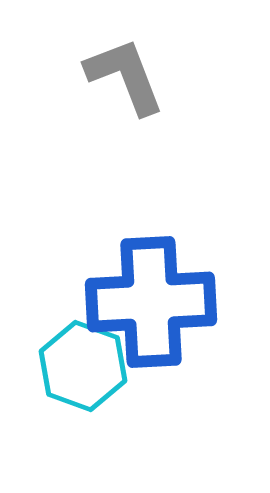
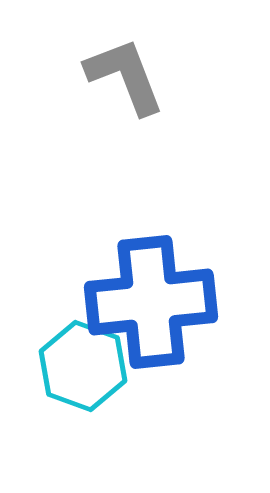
blue cross: rotated 3 degrees counterclockwise
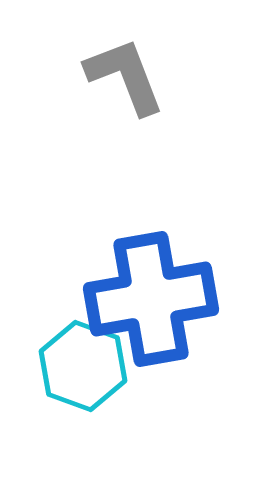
blue cross: moved 3 px up; rotated 4 degrees counterclockwise
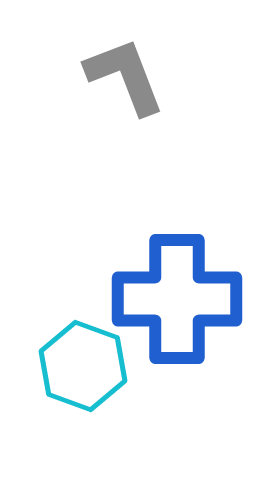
blue cross: moved 26 px right; rotated 10 degrees clockwise
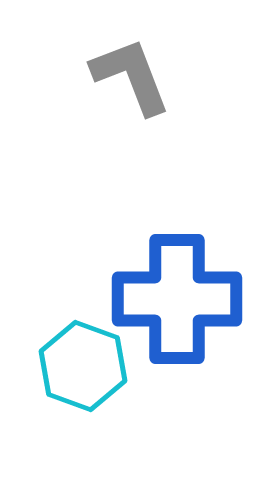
gray L-shape: moved 6 px right
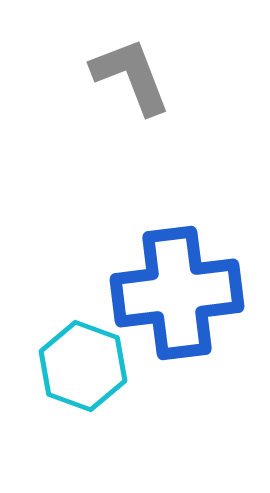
blue cross: moved 6 px up; rotated 7 degrees counterclockwise
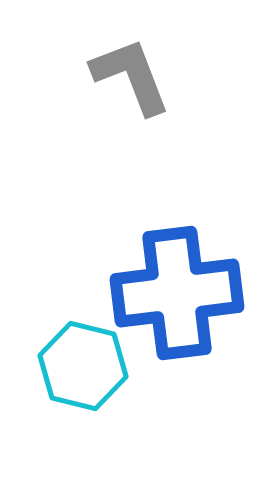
cyan hexagon: rotated 6 degrees counterclockwise
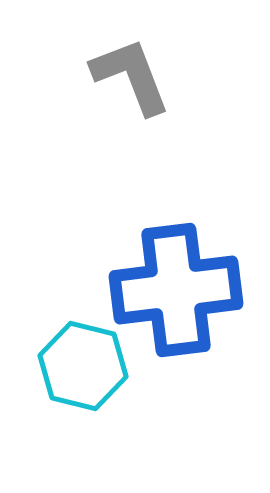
blue cross: moved 1 px left, 3 px up
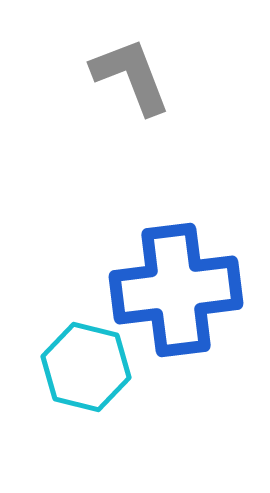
cyan hexagon: moved 3 px right, 1 px down
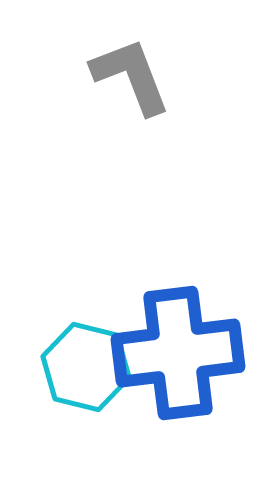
blue cross: moved 2 px right, 63 px down
